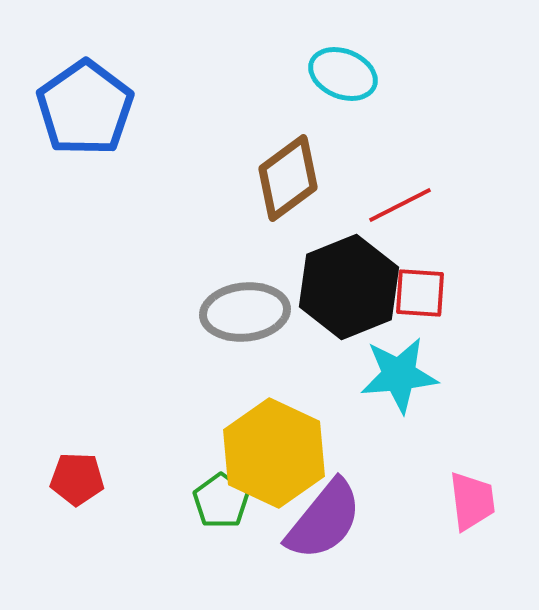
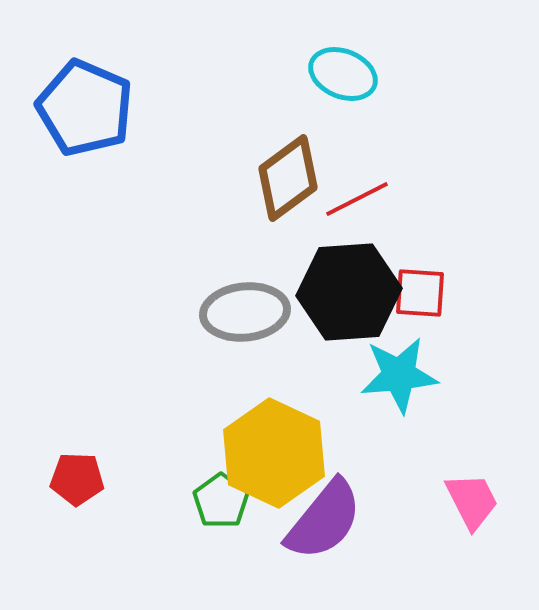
blue pentagon: rotated 14 degrees counterclockwise
red line: moved 43 px left, 6 px up
black hexagon: moved 5 px down; rotated 18 degrees clockwise
pink trapezoid: rotated 20 degrees counterclockwise
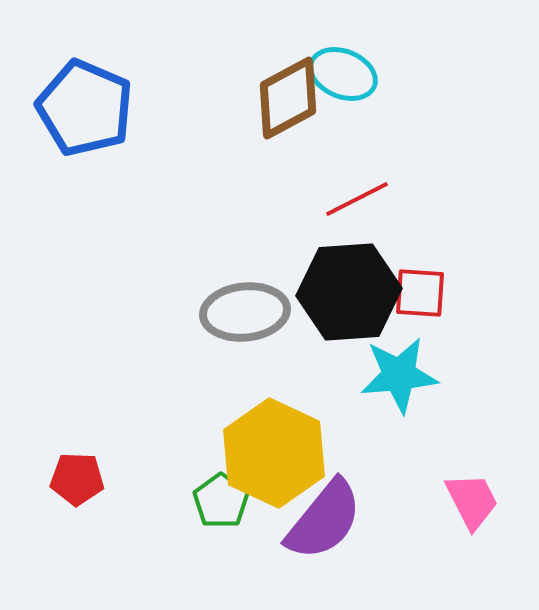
brown diamond: moved 80 px up; rotated 8 degrees clockwise
